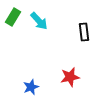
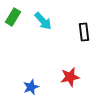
cyan arrow: moved 4 px right
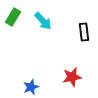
red star: moved 2 px right
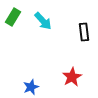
red star: rotated 18 degrees counterclockwise
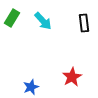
green rectangle: moved 1 px left, 1 px down
black rectangle: moved 9 px up
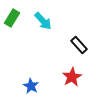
black rectangle: moved 5 px left, 22 px down; rotated 36 degrees counterclockwise
blue star: moved 1 px up; rotated 21 degrees counterclockwise
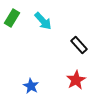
red star: moved 4 px right, 3 px down
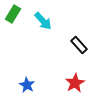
green rectangle: moved 1 px right, 4 px up
red star: moved 1 px left, 3 px down
blue star: moved 4 px left, 1 px up
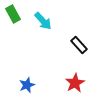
green rectangle: rotated 60 degrees counterclockwise
blue star: rotated 21 degrees clockwise
